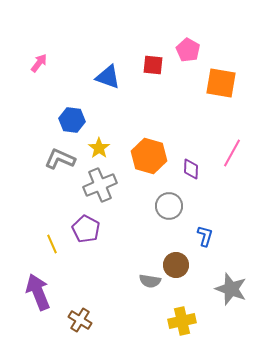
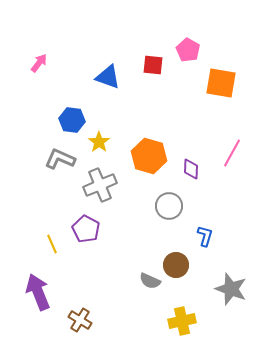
yellow star: moved 6 px up
gray semicircle: rotated 15 degrees clockwise
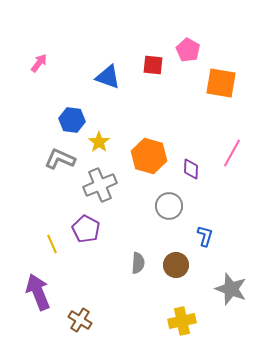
gray semicircle: moved 12 px left, 18 px up; rotated 110 degrees counterclockwise
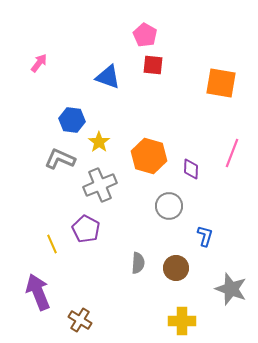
pink pentagon: moved 43 px left, 15 px up
pink line: rotated 8 degrees counterclockwise
brown circle: moved 3 px down
yellow cross: rotated 12 degrees clockwise
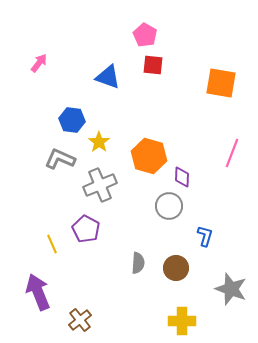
purple diamond: moved 9 px left, 8 px down
brown cross: rotated 20 degrees clockwise
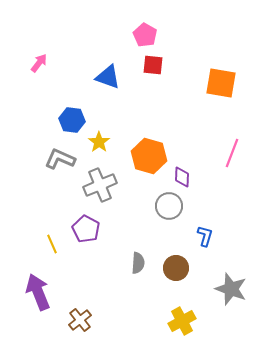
yellow cross: rotated 28 degrees counterclockwise
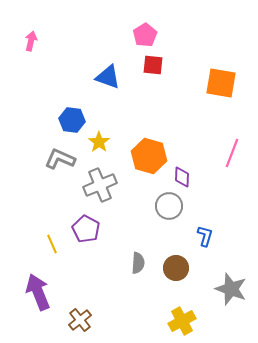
pink pentagon: rotated 10 degrees clockwise
pink arrow: moved 8 px left, 22 px up; rotated 24 degrees counterclockwise
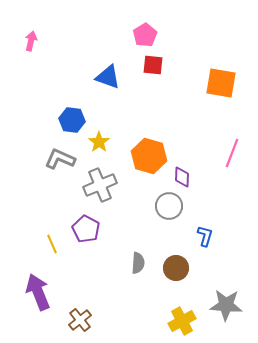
gray star: moved 5 px left, 16 px down; rotated 16 degrees counterclockwise
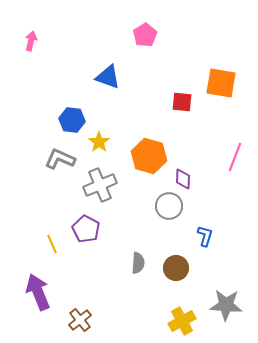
red square: moved 29 px right, 37 px down
pink line: moved 3 px right, 4 px down
purple diamond: moved 1 px right, 2 px down
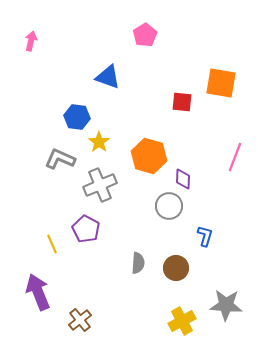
blue hexagon: moved 5 px right, 3 px up
